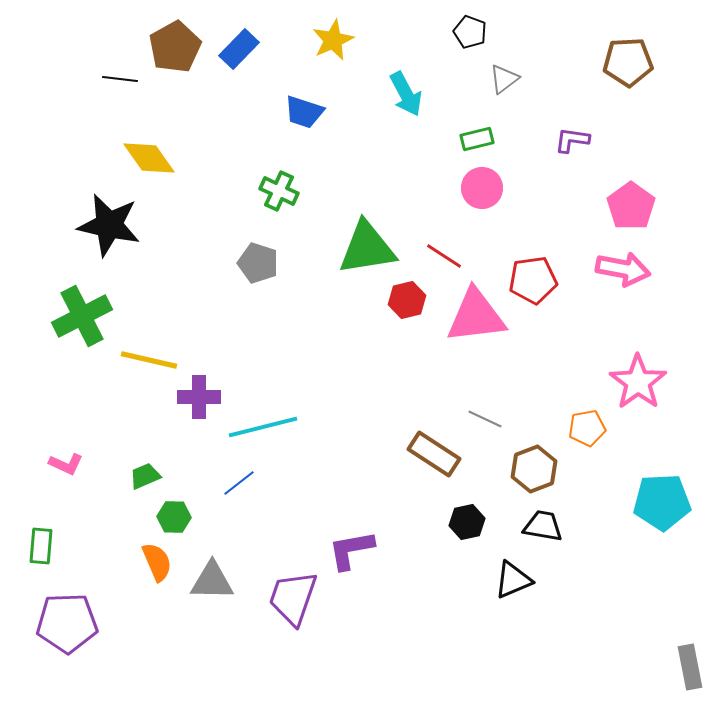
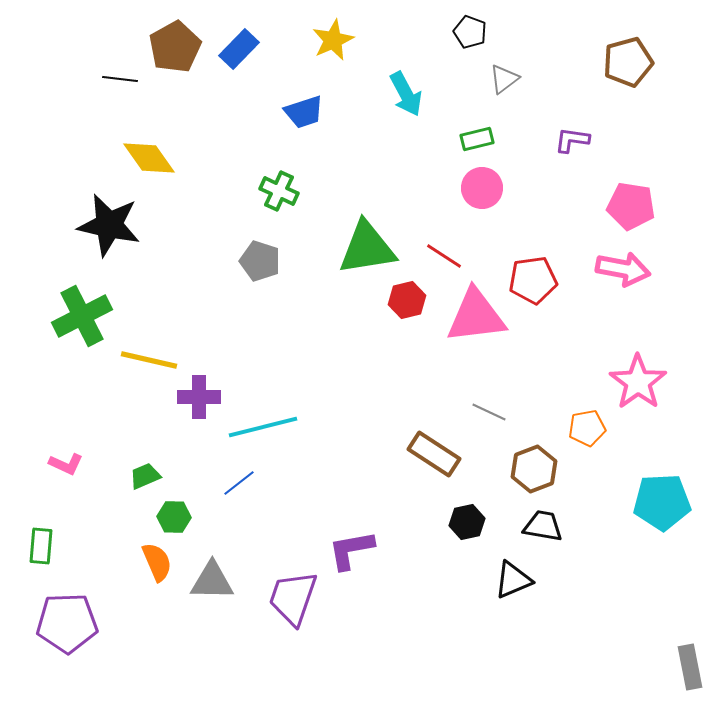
brown pentagon at (628, 62): rotated 12 degrees counterclockwise
blue trapezoid at (304, 112): rotated 36 degrees counterclockwise
pink pentagon at (631, 206): rotated 27 degrees counterclockwise
gray pentagon at (258, 263): moved 2 px right, 2 px up
gray line at (485, 419): moved 4 px right, 7 px up
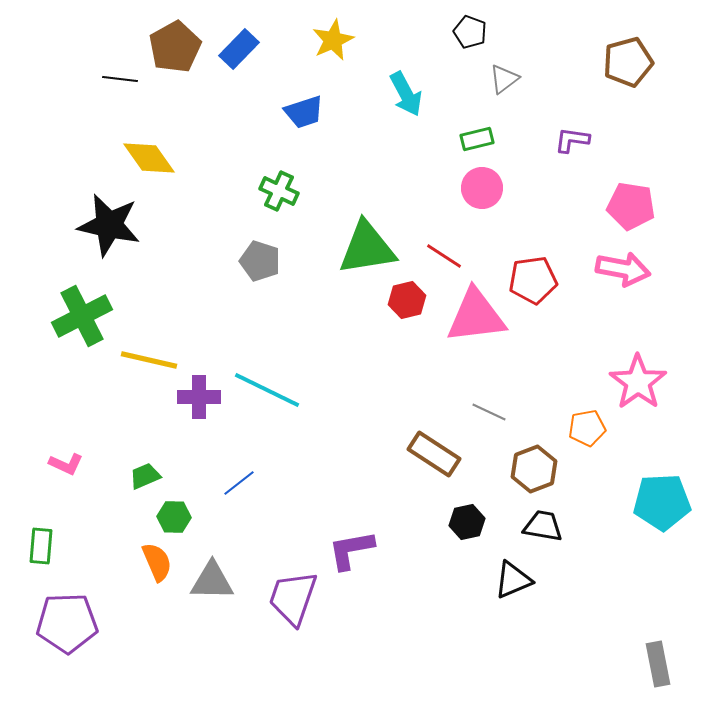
cyan line at (263, 427): moved 4 px right, 37 px up; rotated 40 degrees clockwise
gray rectangle at (690, 667): moved 32 px left, 3 px up
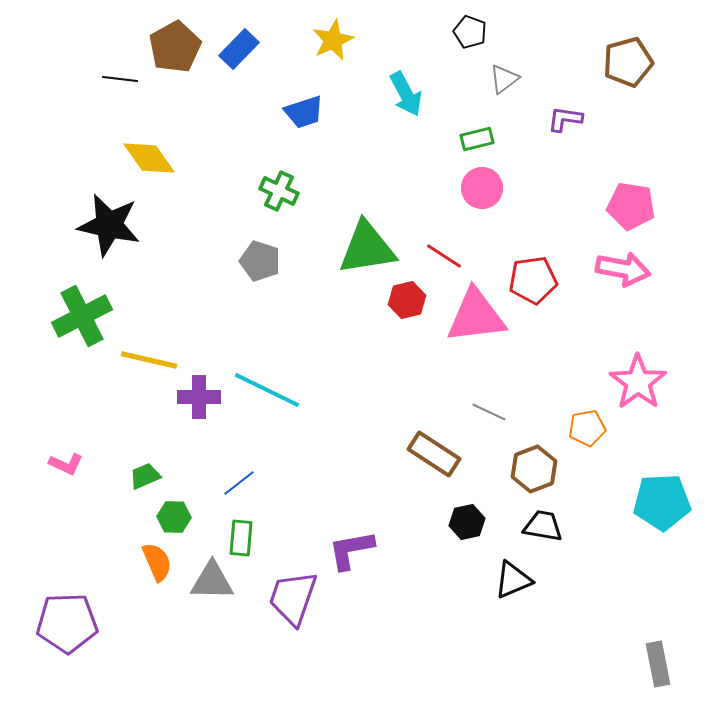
purple L-shape at (572, 140): moved 7 px left, 21 px up
green rectangle at (41, 546): moved 200 px right, 8 px up
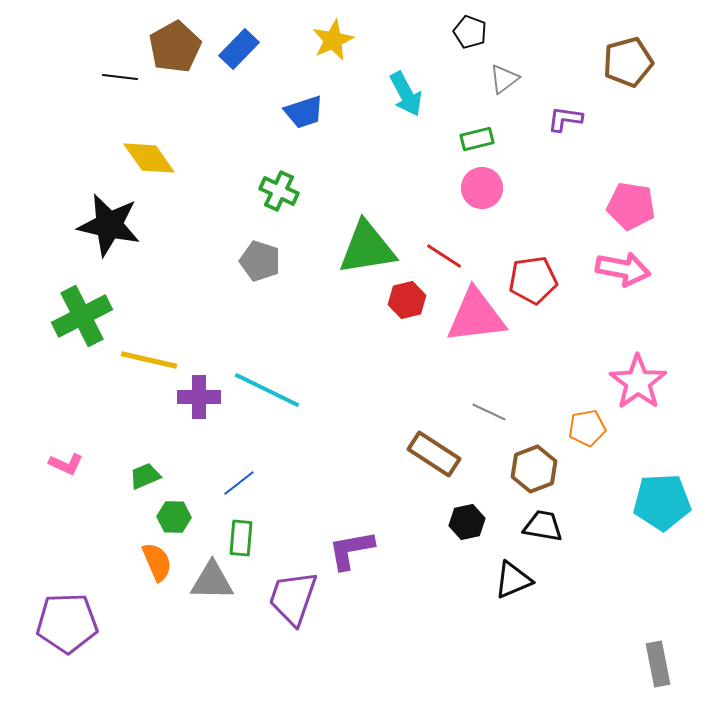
black line at (120, 79): moved 2 px up
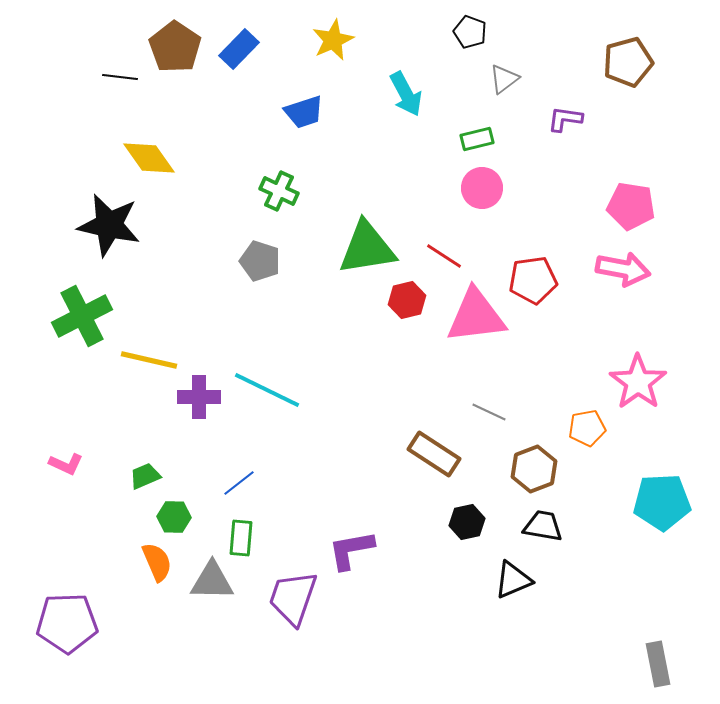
brown pentagon at (175, 47): rotated 9 degrees counterclockwise
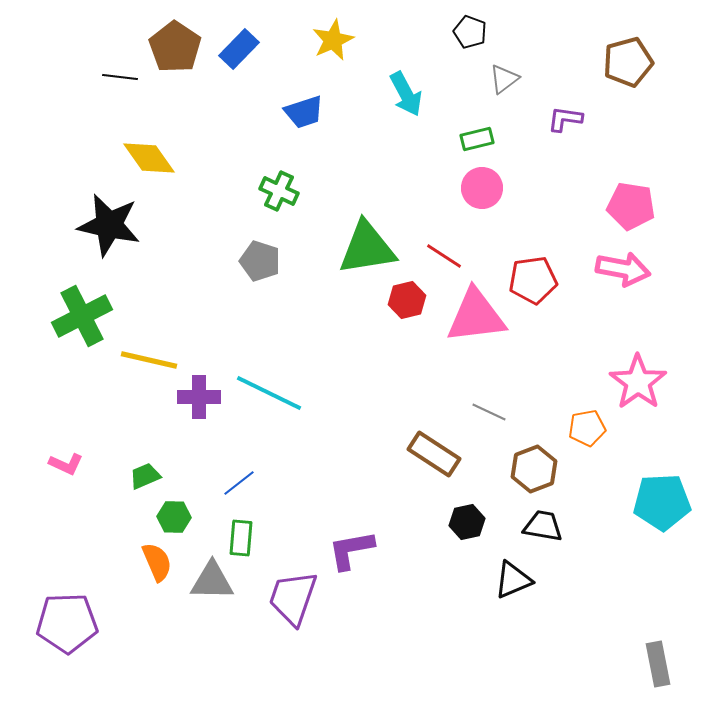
cyan line at (267, 390): moved 2 px right, 3 px down
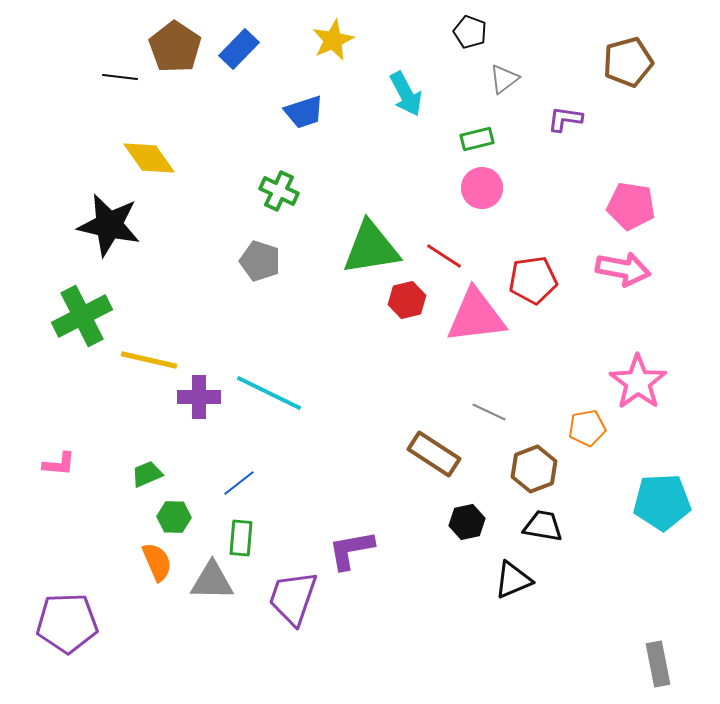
green triangle at (367, 248): moved 4 px right
pink L-shape at (66, 464): moved 7 px left; rotated 20 degrees counterclockwise
green trapezoid at (145, 476): moved 2 px right, 2 px up
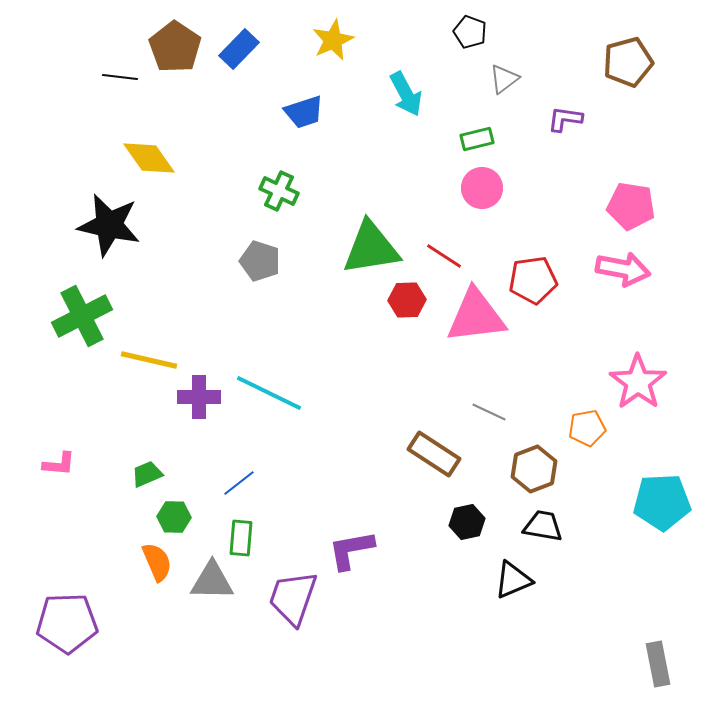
red hexagon at (407, 300): rotated 12 degrees clockwise
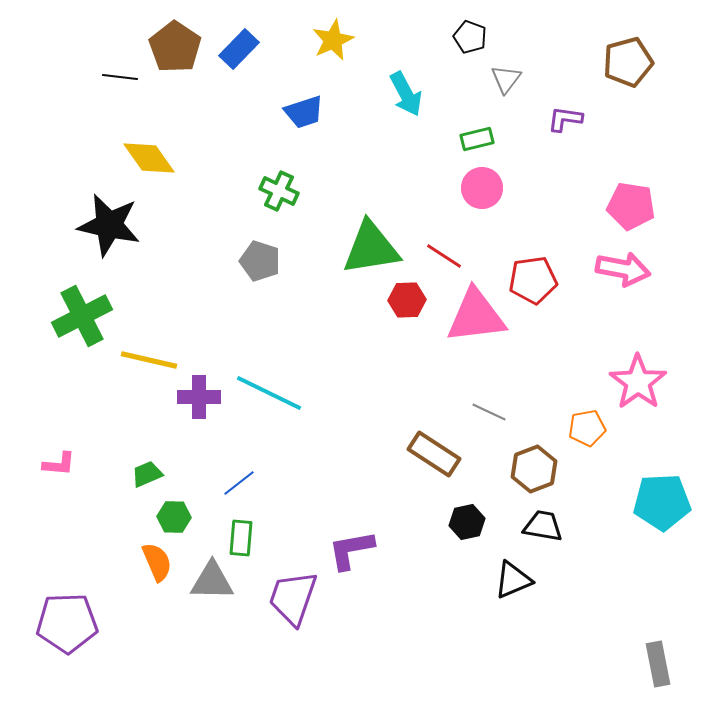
black pentagon at (470, 32): moved 5 px down
gray triangle at (504, 79): moved 2 px right; rotated 16 degrees counterclockwise
